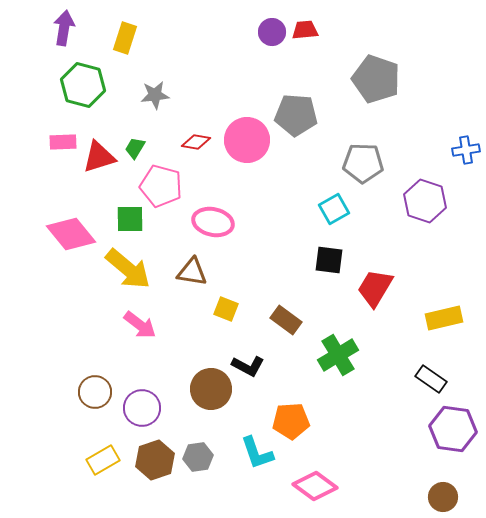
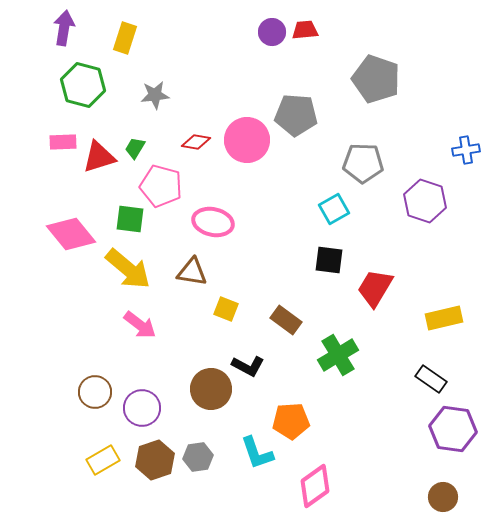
green square at (130, 219): rotated 8 degrees clockwise
pink diamond at (315, 486): rotated 72 degrees counterclockwise
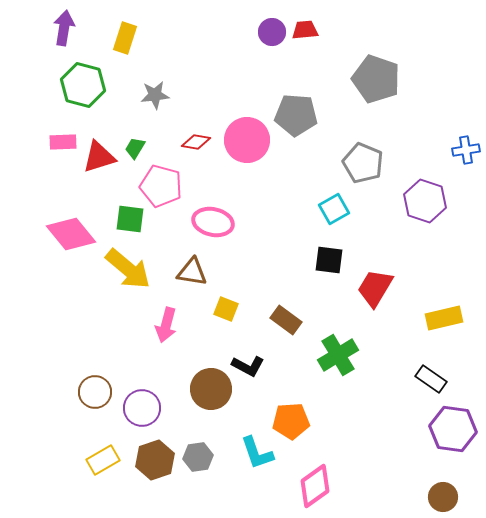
gray pentagon at (363, 163): rotated 21 degrees clockwise
pink arrow at (140, 325): moved 26 px right; rotated 68 degrees clockwise
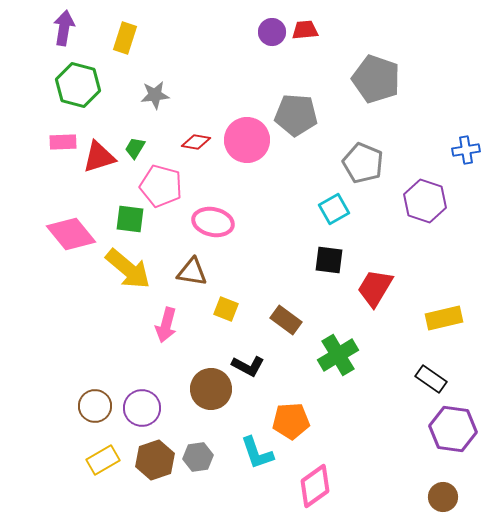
green hexagon at (83, 85): moved 5 px left
brown circle at (95, 392): moved 14 px down
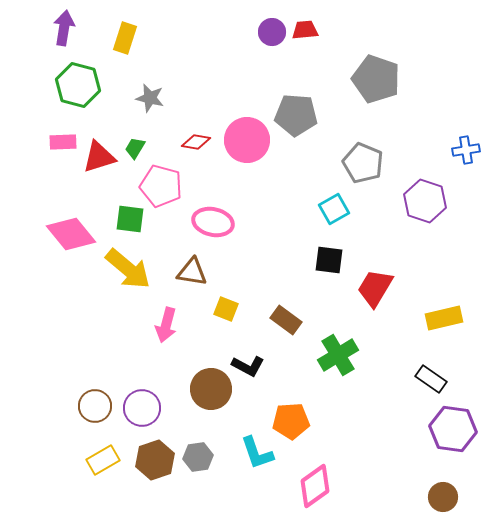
gray star at (155, 95): moved 5 px left, 3 px down; rotated 20 degrees clockwise
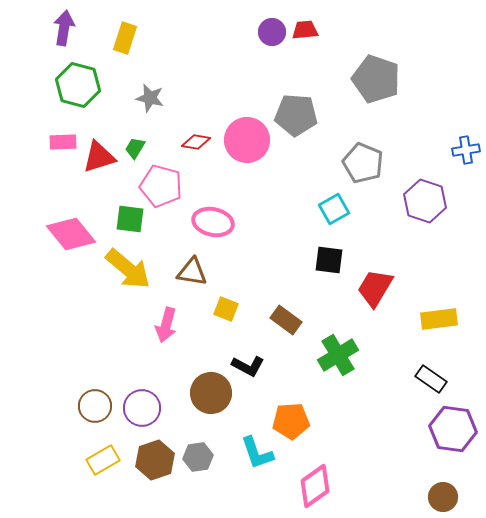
yellow rectangle at (444, 318): moved 5 px left, 1 px down; rotated 6 degrees clockwise
brown circle at (211, 389): moved 4 px down
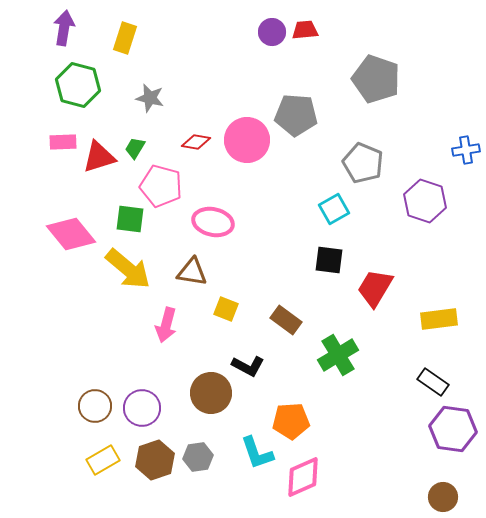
black rectangle at (431, 379): moved 2 px right, 3 px down
pink diamond at (315, 486): moved 12 px left, 9 px up; rotated 12 degrees clockwise
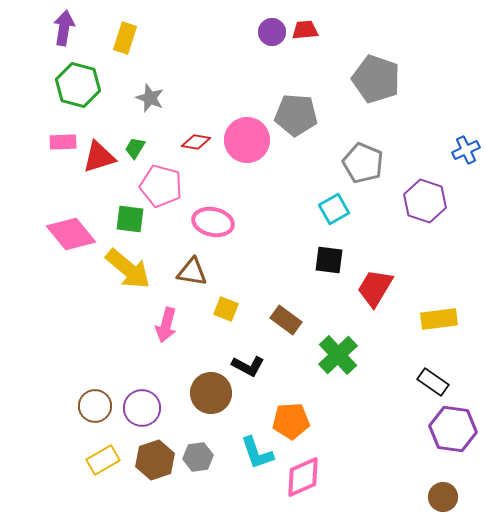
gray star at (150, 98): rotated 8 degrees clockwise
blue cross at (466, 150): rotated 16 degrees counterclockwise
green cross at (338, 355): rotated 12 degrees counterclockwise
